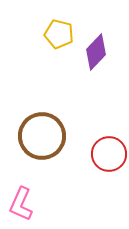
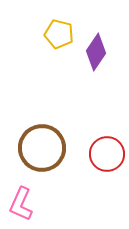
purple diamond: rotated 9 degrees counterclockwise
brown circle: moved 12 px down
red circle: moved 2 px left
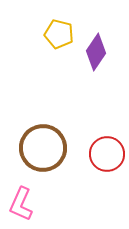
brown circle: moved 1 px right
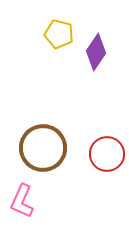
pink L-shape: moved 1 px right, 3 px up
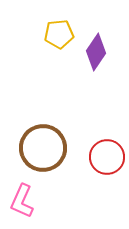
yellow pentagon: rotated 20 degrees counterclockwise
red circle: moved 3 px down
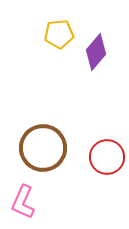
purple diamond: rotated 6 degrees clockwise
pink L-shape: moved 1 px right, 1 px down
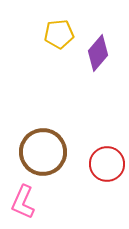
purple diamond: moved 2 px right, 1 px down
brown circle: moved 4 px down
red circle: moved 7 px down
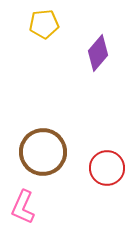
yellow pentagon: moved 15 px left, 10 px up
red circle: moved 4 px down
pink L-shape: moved 5 px down
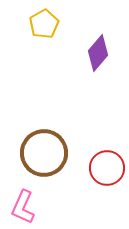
yellow pentagon: rotated 24 degrees counterclockwise
brown circle: moved 1 px right, 1 px down
